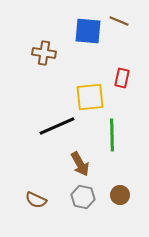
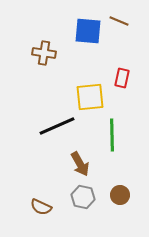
brown semicircle: moved 5 px right, 7 px down
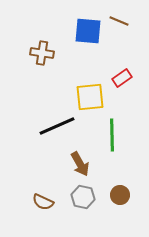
brown cross: moved 2 px left
red rectangle: rotated 42 degrees clockwise
brown semicircle: moved 2 px right, 5 px up
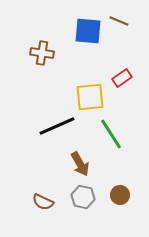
green line: moved 1 px left, 1 px up; rotated 32 degrees counterclockwise
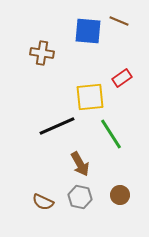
gray hexagon: moved 3 px left
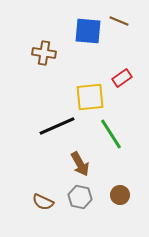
brown cross: moved 2 px right
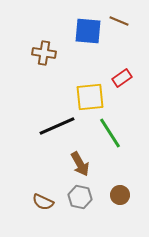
green line: moved 1 px left, 1 px up
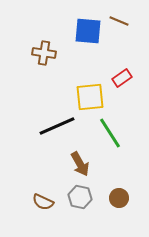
brown circle: moved 1 px left, 3 px down
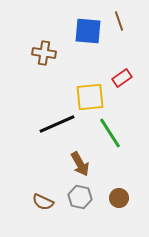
brown line: rotated 48 degrees clockwise
black line: moved 2 px up
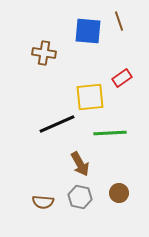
green line: rotated 60 degrees counterclockwise
brown circle: moved 5 px up
brown semicircle: rotated 20 degrees counterclockwise
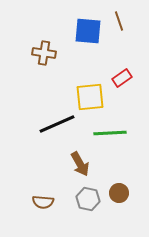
gray hexagon: moved 8 px right, 2 px down
